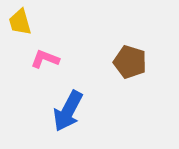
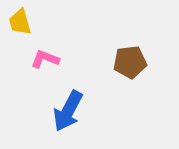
brown pentagon: rotated 24 degrees counterclockwise
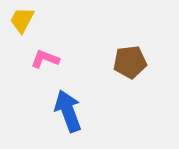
yellow trapezoid: moved 2 px right, 2 px up; rotated 44 degrees clockwise
blue arrow: rotated 132 degrees clockwise
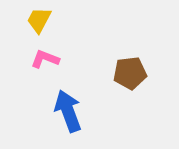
yellow trapezoid: moved 17 px right
brown pentagon: moved 11 px down
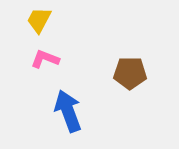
brown pentagon: rotated 8 degrees clockwise
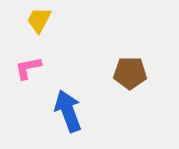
pink L-shape: moved 17 px left, 9 px down; rotated 32 degrees counterclockwise
